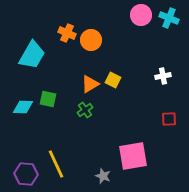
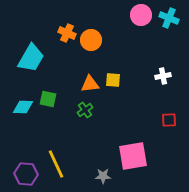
cyan trapezoid: moved 1 px left, 3 px down
yellow square: rotated 21 degrees counterclockwise
orange triangle: rotated 24 degrees clockwise
red square: moved 1 px down
gray star: rotated 21 degrees counterclockwise
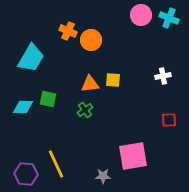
orange cross: moved 1 px right, 2 px up
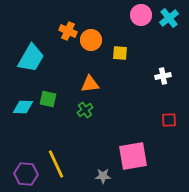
cyan cross: rotated 30 degrees clockwise
yellow square: moved 7 px right, 27 px up
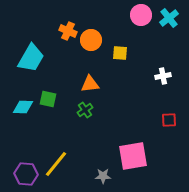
yellow line: rotated 64 degrees clockwise
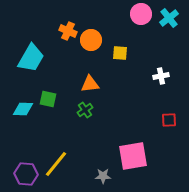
pink circle: moved 1 px up
white cross: moved 2 px left
cyan diamond: moved 2 px down
